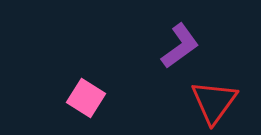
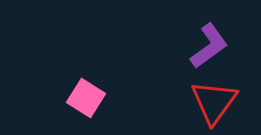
purple L-shape: moved 29 px right
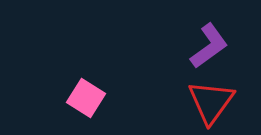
red triangle: moved 3 px left
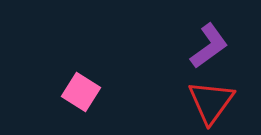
pink square: moved 5 px left, 6 px up
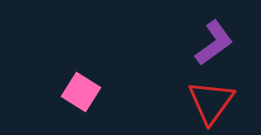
purple L-shape: moved 5 px right, 3 px up
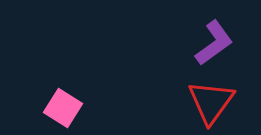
pink square: moved 18 px left, 16 px down
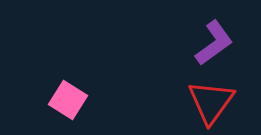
pink square: moved 5 px right, 8 px up
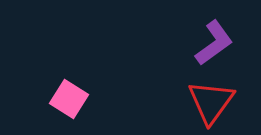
pink square: moved 1 px right, 1 px up
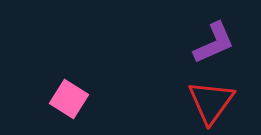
purple L-shape: rotated 12 degrees clockwise
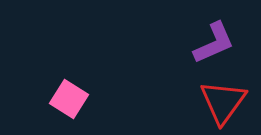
red triangle: moved 12 px right
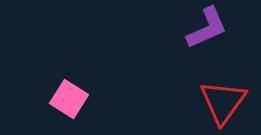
purple L-shape: moved 7 px left, 15 px up
